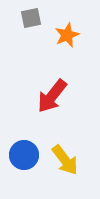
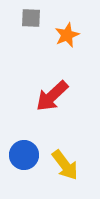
gray square: rotated 15 degrees clockwise
red arrow: rotated 9 degrees clockwise
yellow arrow: moved 5 px down
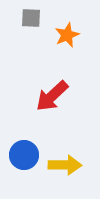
yellow arrow: rotated 52 degrees counterclockwise
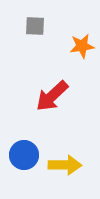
gray square: moved 4 px right, 8 px down
orange star: moved 15 px right, 11 px down; rotated 15 degrees clockwise
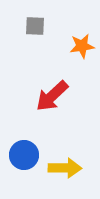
yellow arrow: moved 3 px down
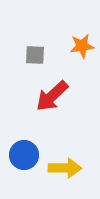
gray square: moved 29 px down
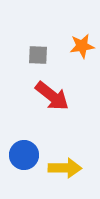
gray square: moved 3 px right
red arrow: rotated 99 degrees counterclockwise
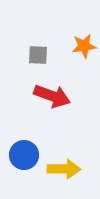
orange star: moved 2 px right
red arrow: rotated 18 degrees counterclockwise
yellow arrow: moved 1 px left, 1 px down
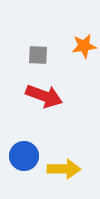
red arrow: moved 8 px left
blue circle: moved 1 px down
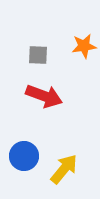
yellow arrow: rotated 52 degrees counterclockwise
